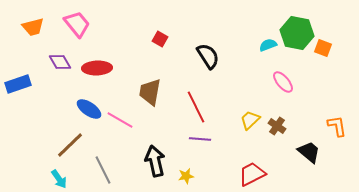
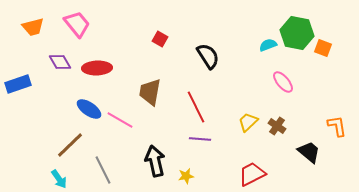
yellow trapezoid: moved 2 px left, 2 px down
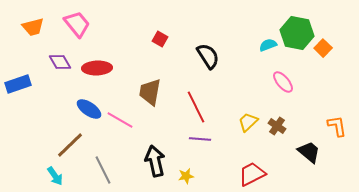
orange square: rotated 24 degrees clockwise
cyan arrow: moved 4 px left, 3 px up
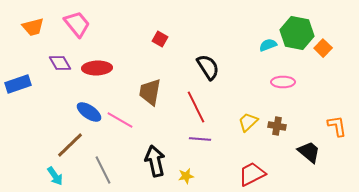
black semicircle: moved 11 px down
purple diamond: moved 1 px down
pink ellipse: rotated 50 degrees counterclockwise
blue ellipse: moved 3 px down
brown cross: rotated 24 degrees counterclockwise
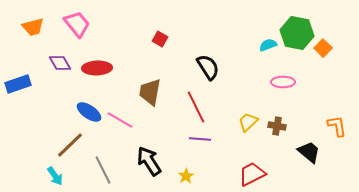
black arrow: moved 6 px left; rotated 20 degrees counterclockwise
yellow star: rotated 21 degrees counterclockwise
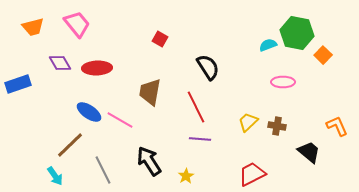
orange square: moved 7 px down
orange L-shape: rotated 15 degrees counterclockwise
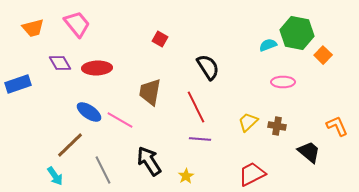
orange trapezoid: moved 1 px down
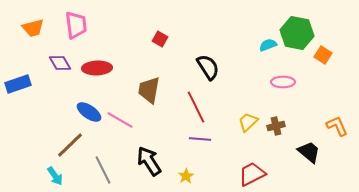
pink trapezoid: moved 1 px left, 1 px down; rotated 32 degrees clockwise
orange square: rotated 12 degrees counterclockwise
brown trapezoid: moved 1 px left, 2 px up
brown cross: moved 1 px left; rotated 24 degrees counterclockwise
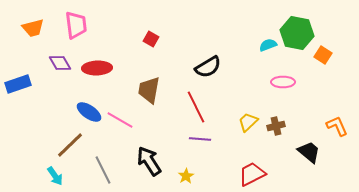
red square: moved 9 px left
black semicircle: rotated 92 degrees clockwise
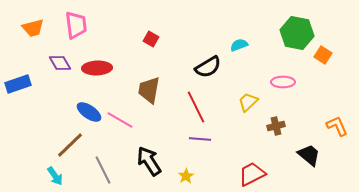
cyan semicircle: moved 29 px left
yellow trapezoid: moved 20 px up
black trapezoid: moved 3 px down
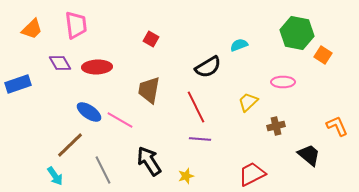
orange trapezoid: moved 1 px left, 1 px down; rotated 30 degrees counterclockwise
red ellipse: moved 1 px up
yellow star: rotated 14 degrees clockwise
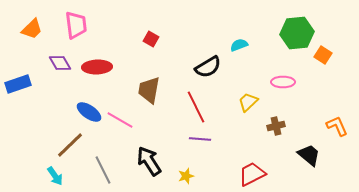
green hexagon: rotated 16 degrees counterclockwise
